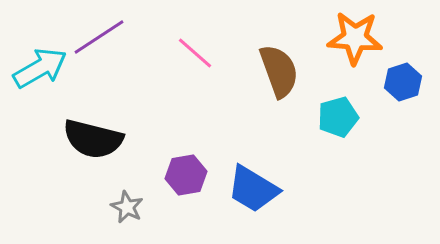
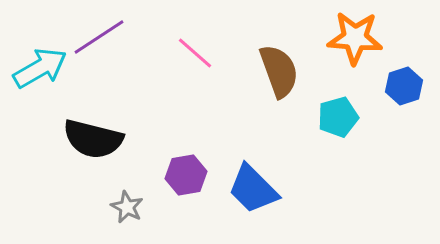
blue hexagon: moved 1 px right, 4 px down
blue trapezoid: rotated 14 degrees clockwise
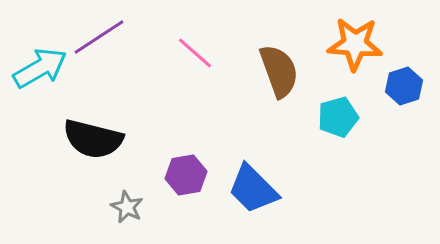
orange star: moved 6 px down
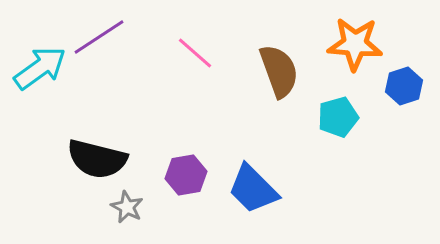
cyan arrow: rotated 6 degrees counterclockwise
black semicircle: moved 4 px right, 20 px down
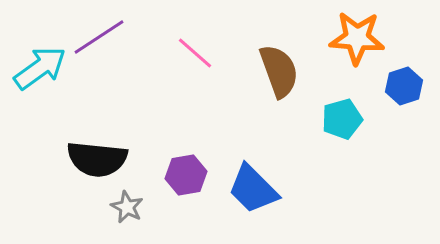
orange star: moved 2 px right, 6 px up
cyan pentagon: moved 4 px right, 2 px down
black semicircle: rotated 8 degrees counterclockwise
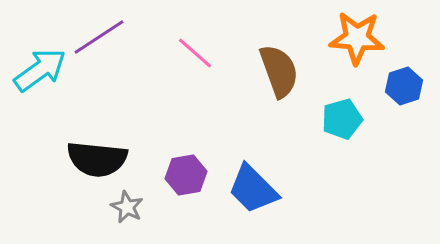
cyan arrow: moved 2 px down
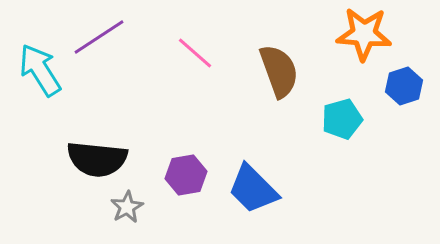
orange star: moved 7 px right, 4 px up
cyan arrow: rotated 86 degrees counterclockwise
gray star: rotated 16 degrees clockwise
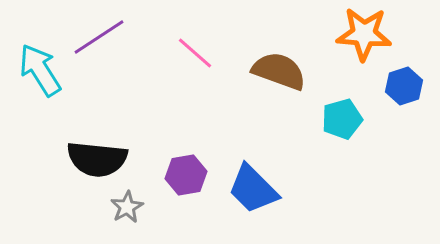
brown semicircle: rotated 50 degrees counterclockwise
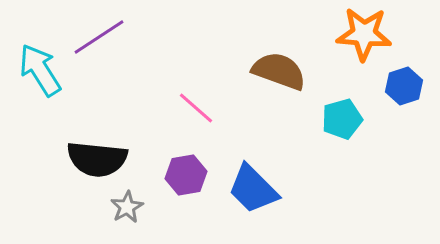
pink line: moved 1 px right, 55 px down
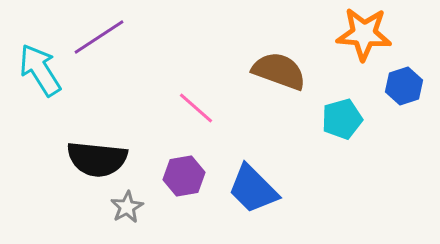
purple hexagon: moved 2 px left, 1 px down
